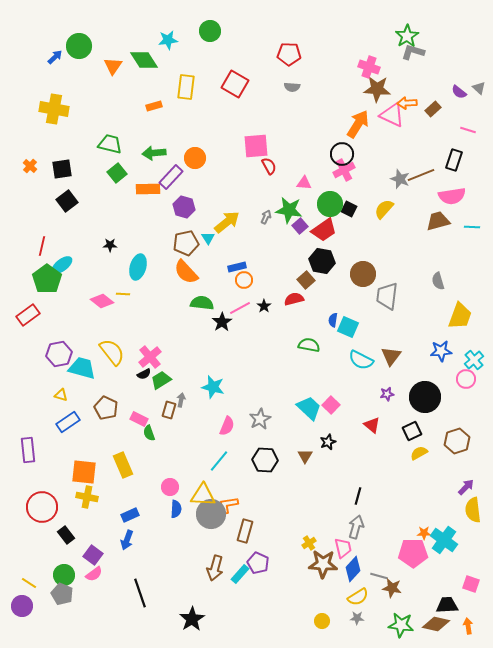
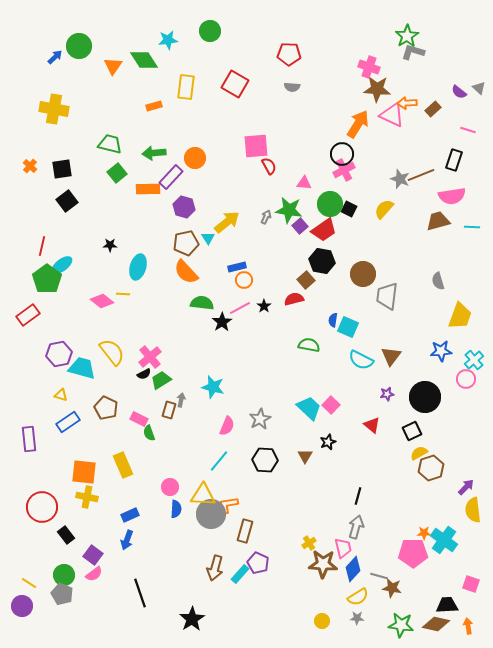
brown hexagon at (457, 441): moved 26 px left, 27 px down
purple rectangle at (28, 450): moved 1 px right, 11 px up
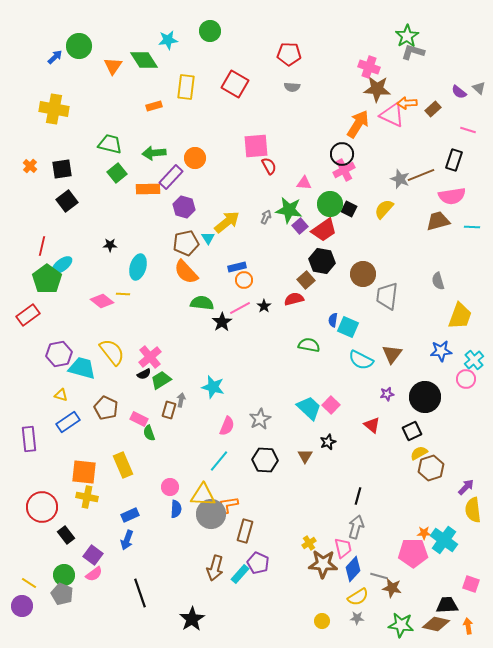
brown triangle at (391, 356): moved 1 px right, 2 px up
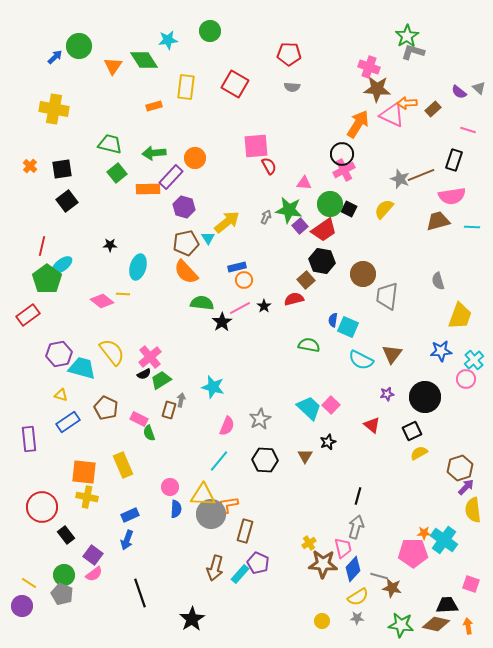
brown hexagon at (431, 468): moved 29 px right
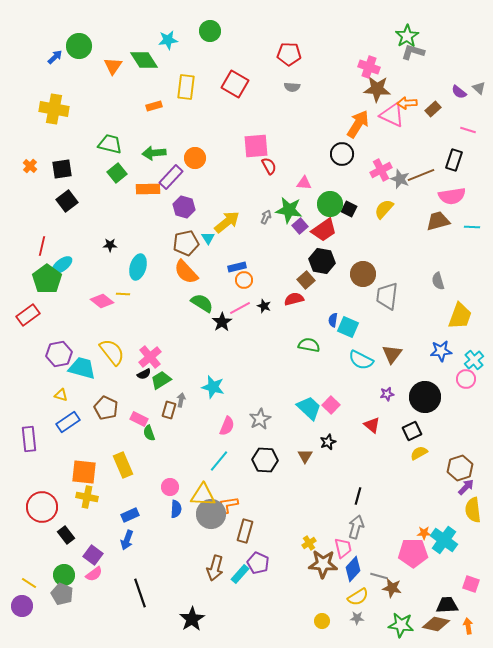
pink cross at (344, 170): moved 37 px right
green semicircle at (202, 303): rotated 25 degrees clockwise
black star at (264, 306): rotated 16 degrees counterclockwise
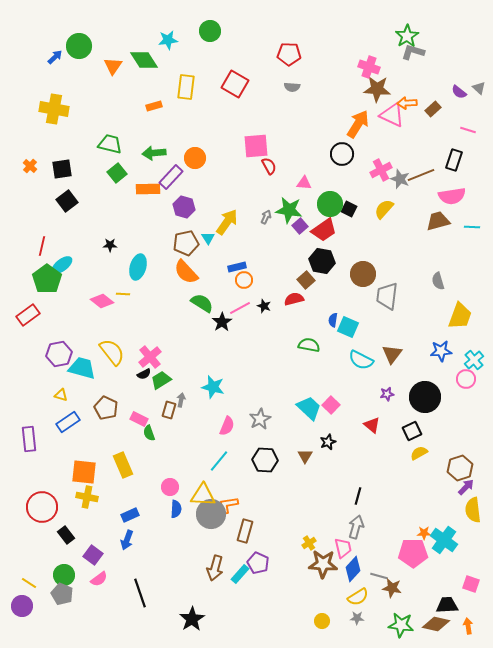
yellow arrow at (227, 222): rotated 16 degrees counterclockwise
pink semicircle at (94, 574): moved 5 px right, 5 px down
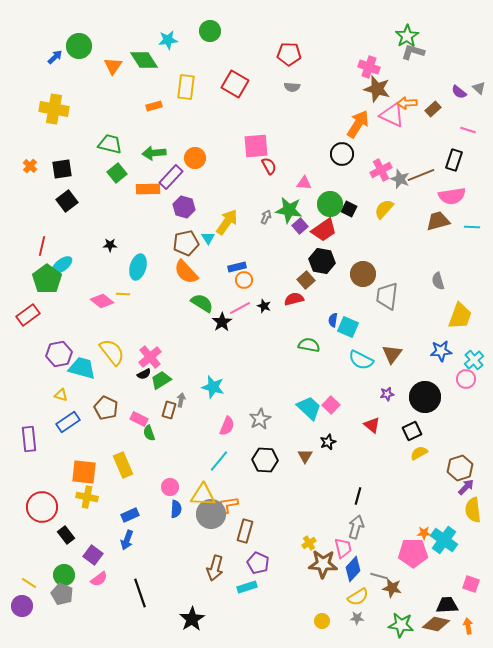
brown star at (377, 89): rotated 12 degrees clockwise
cyan rectangle at (240, 574): moved 7 px right, 13 px down; rotated 30 degrees clockwise
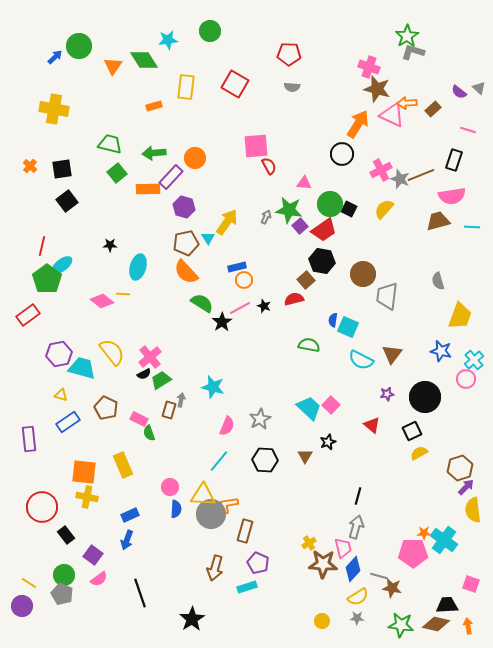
blue star at (441, 351): rotated 20 degrees clockwise
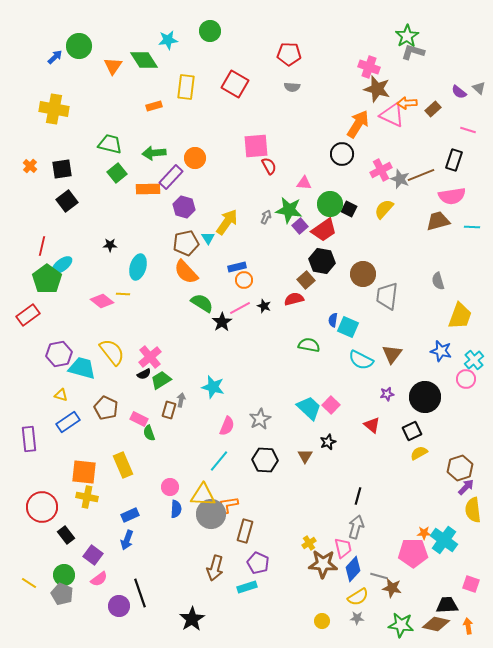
purple circle at (22, 606): moved 97 px right
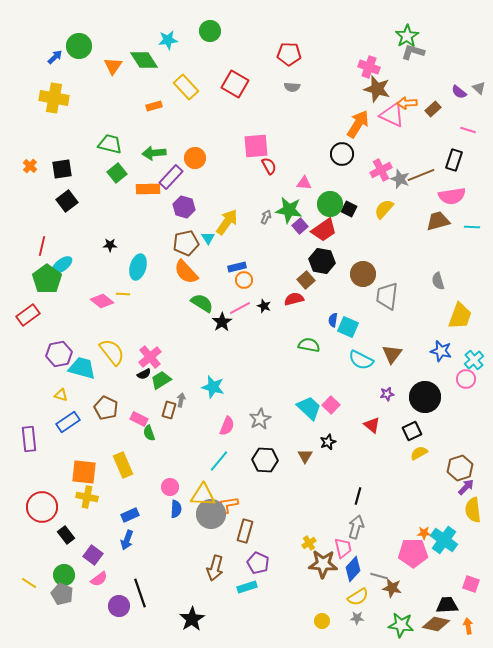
yellow rectangle at (186, 87): rotated 50 degrees counterclockwise
yellow cross at (54, 109): moved 11 px up
